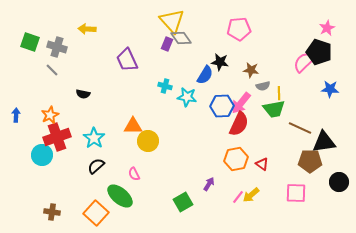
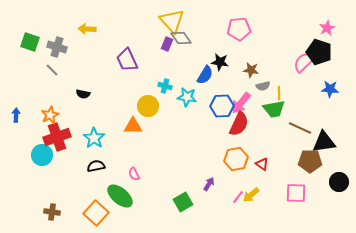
yellow circle at (148, 141): moved 35 px up
black semicircle at (96, 166): rotated 30 degrees clockwise
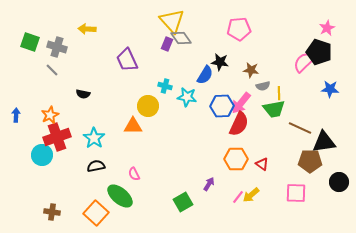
orange hexagon at (236, 159): rotated 10 degrees clockwise
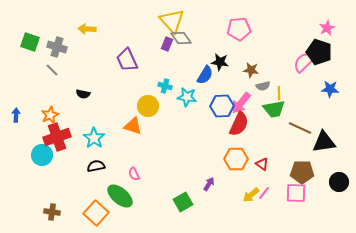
orange triangle at (133, 126): rotated 18 degrees clockwise
brown pentagon at (310, 161): moved 8 px left, 11 px down
pink line at (238, 197): moved 26 px right, 4 px up
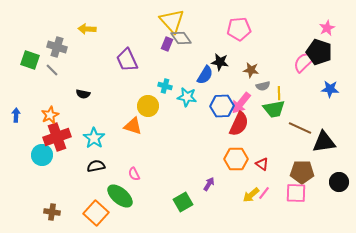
green square at (30, 42): moved 18 px down
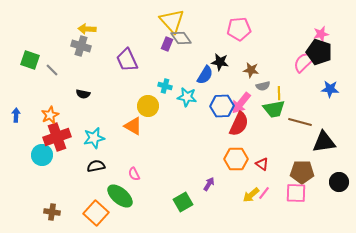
pink star at (327, 28): moved 6 px left, 6 px down; rotated 14 degrees clockwise
gray cross at (57, 47): moved 24 px right, 1 px up
orange triangle at (133, 126): rotated 12 degrees clockwise
brown line at (300, 128): moved 6 px up; rotated 10 degrees counterclockwise
cyan star at (94, 138): rotated 25 degrees clockwise
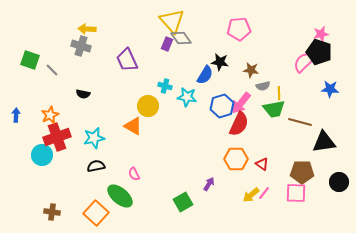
blue hexagon at (222, 106): rotated 15 degrees counterclockwise
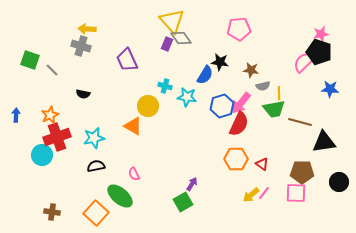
purple arrow at (209, 184): moved 17 px left
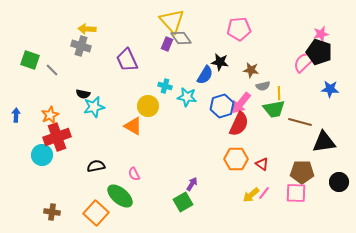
cyan star at (94, 138): moved 31 px up
